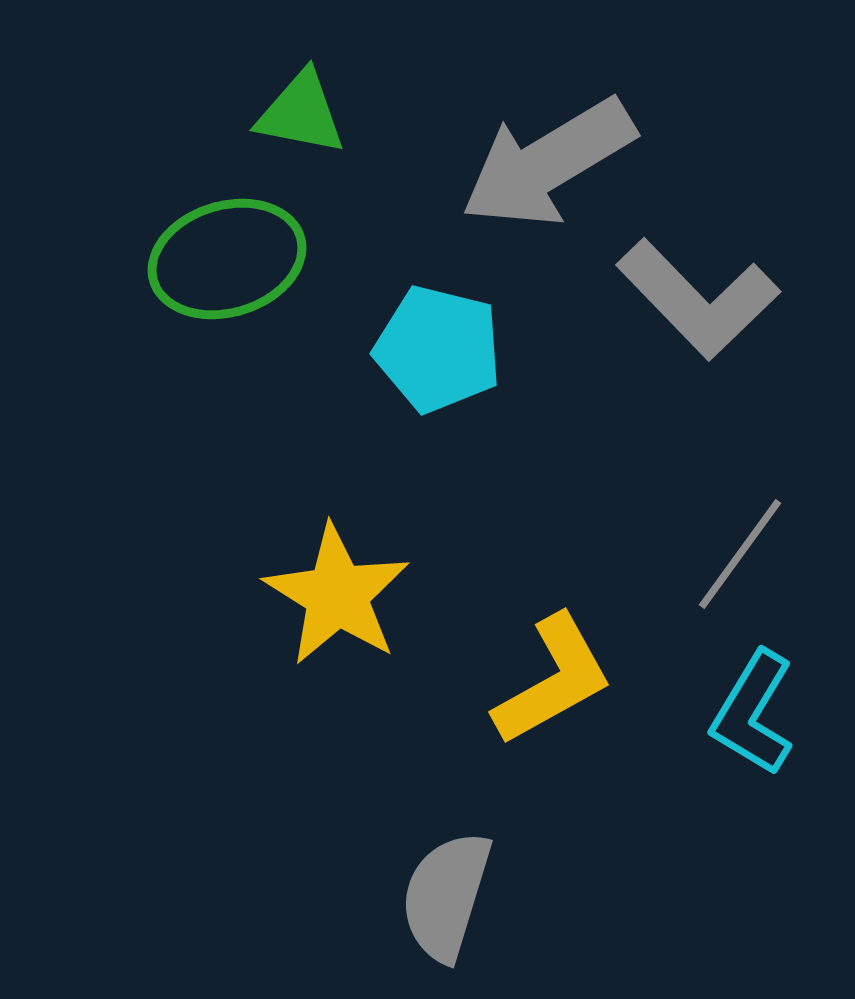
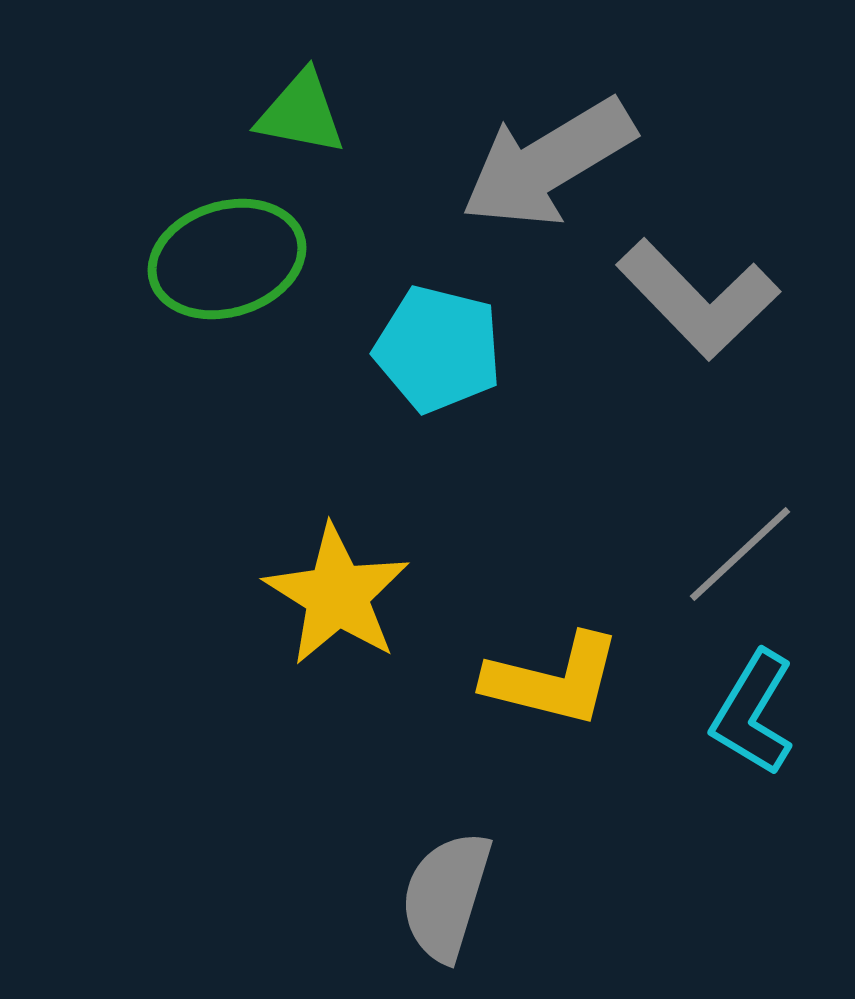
gray line: rotated 11 degrees clockwise
yellow L-shape: rotated 43 degrees clockwise
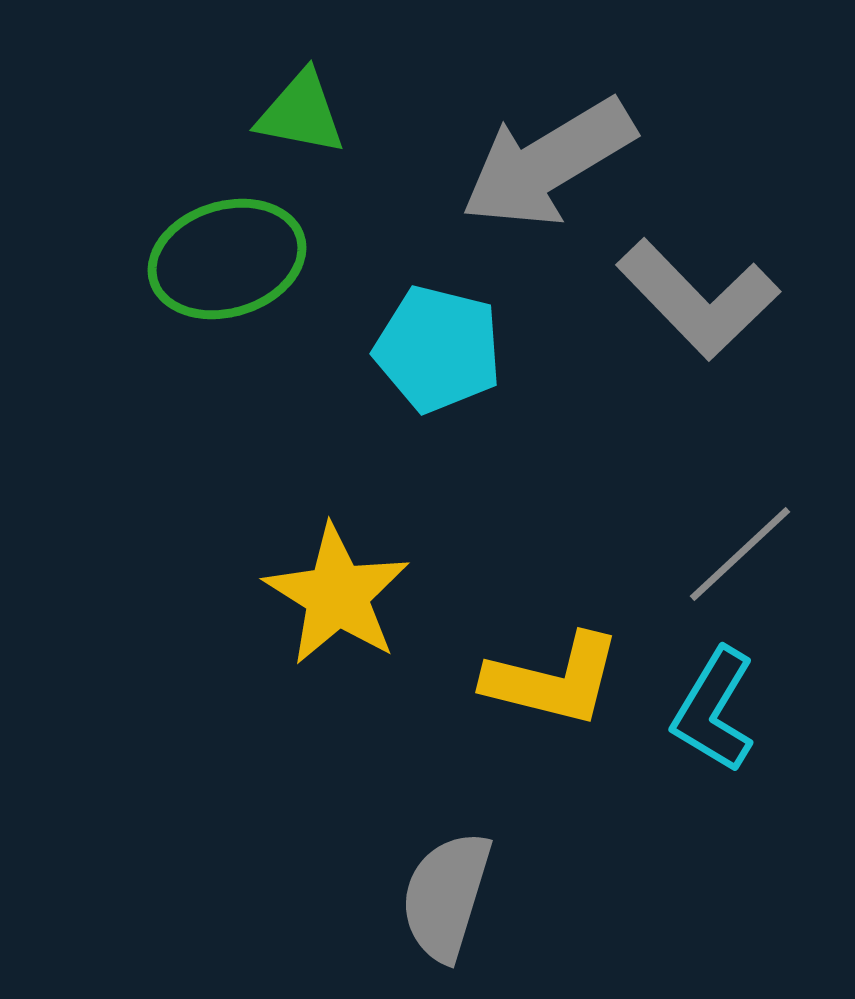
cyan L-shape: moved 39 px left, 3 px up
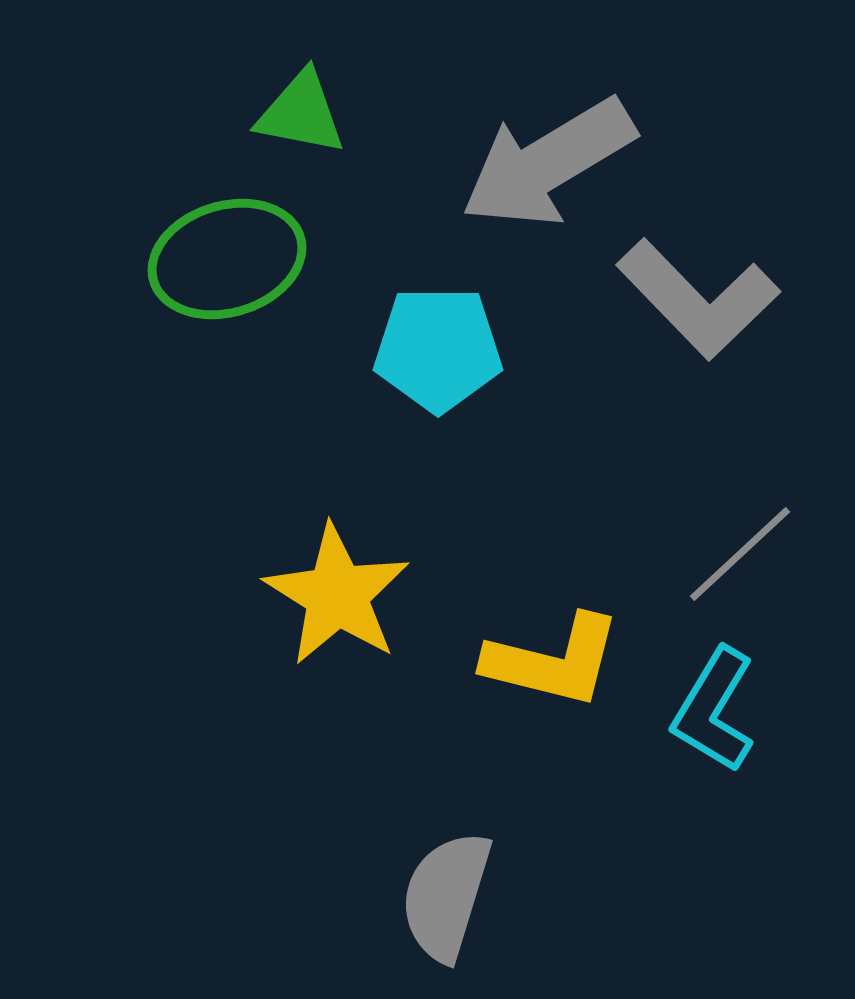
cyan pentagon: rotated 14 degrees counterclockwise
yellow L-shape: moved 19 px up
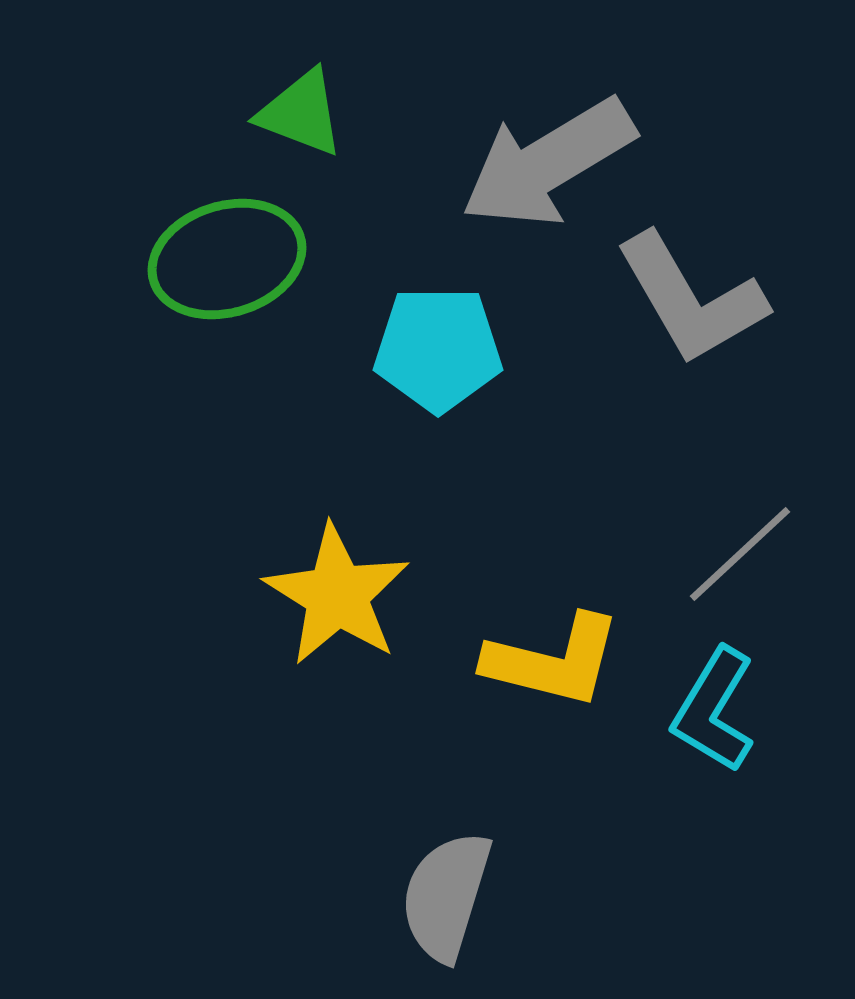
green triangle: rotated 10 degrees clockwise
gray L-shape: moved 7 px left; rotated 14 degrees clockwise
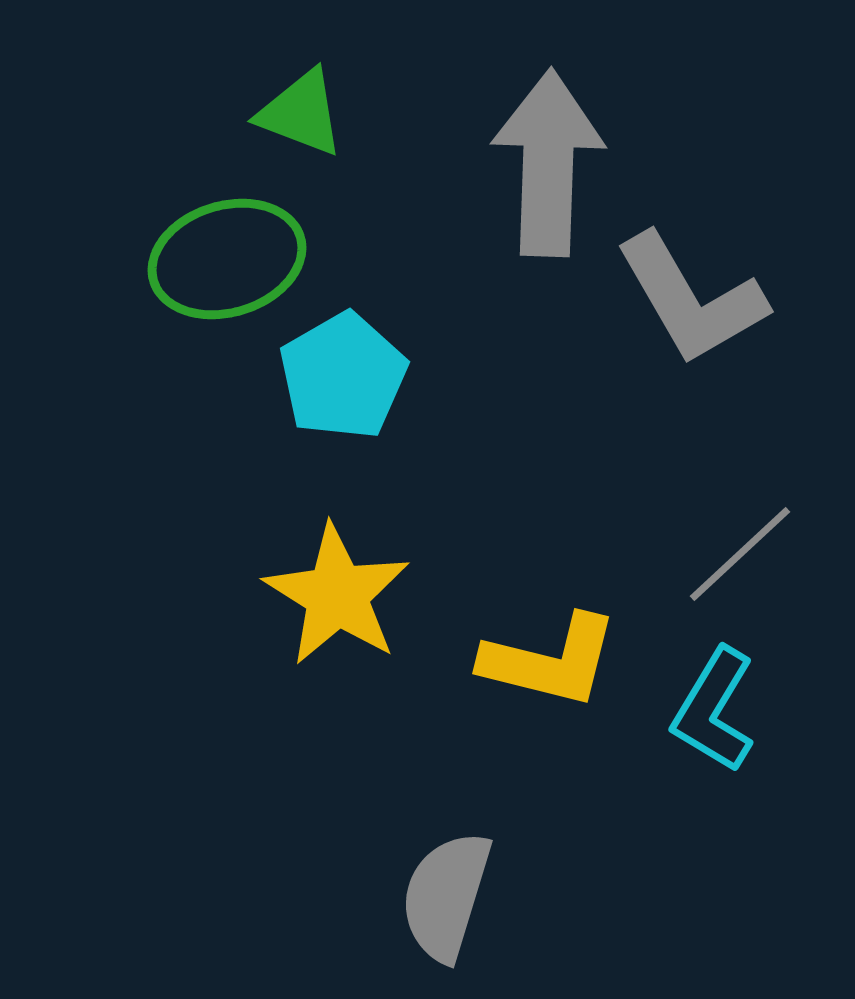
gray arrow: rotated 123 degrees clockwise
cyan pentagon: moved 95 px left, 27 px down; rotated 30 degrees counterclockwise
yellow L-shape: moved 3 px left
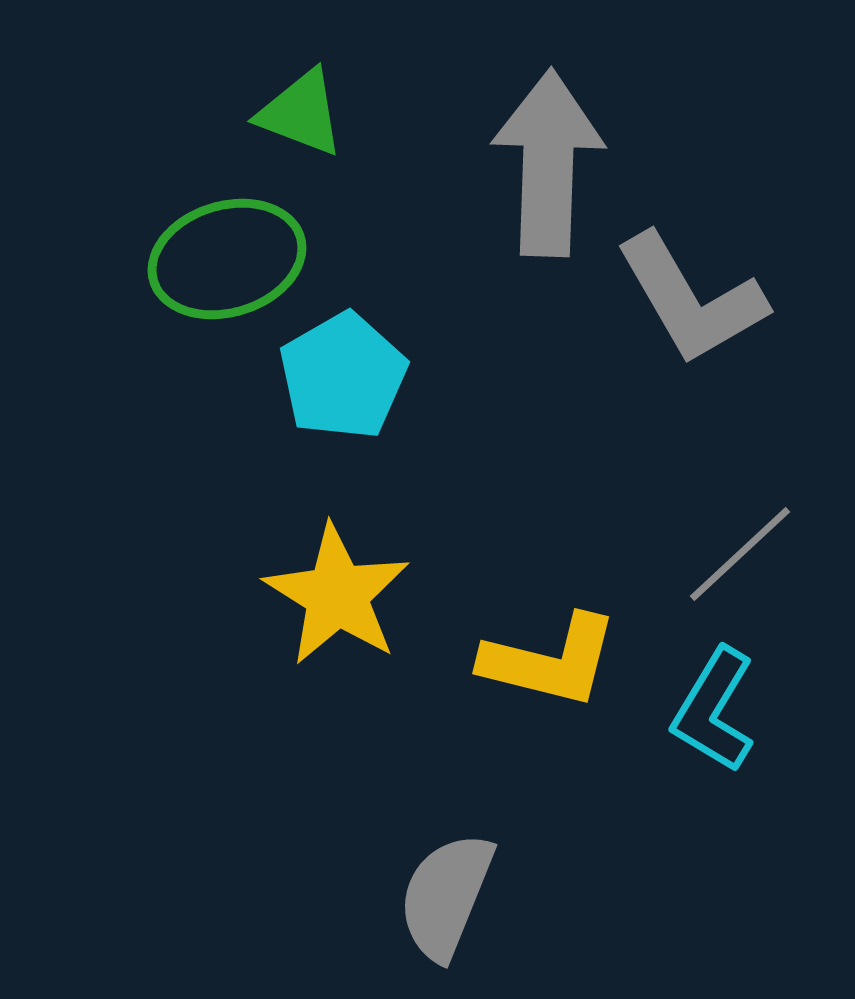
gray semicircle: rotated 5 degrees clockwise
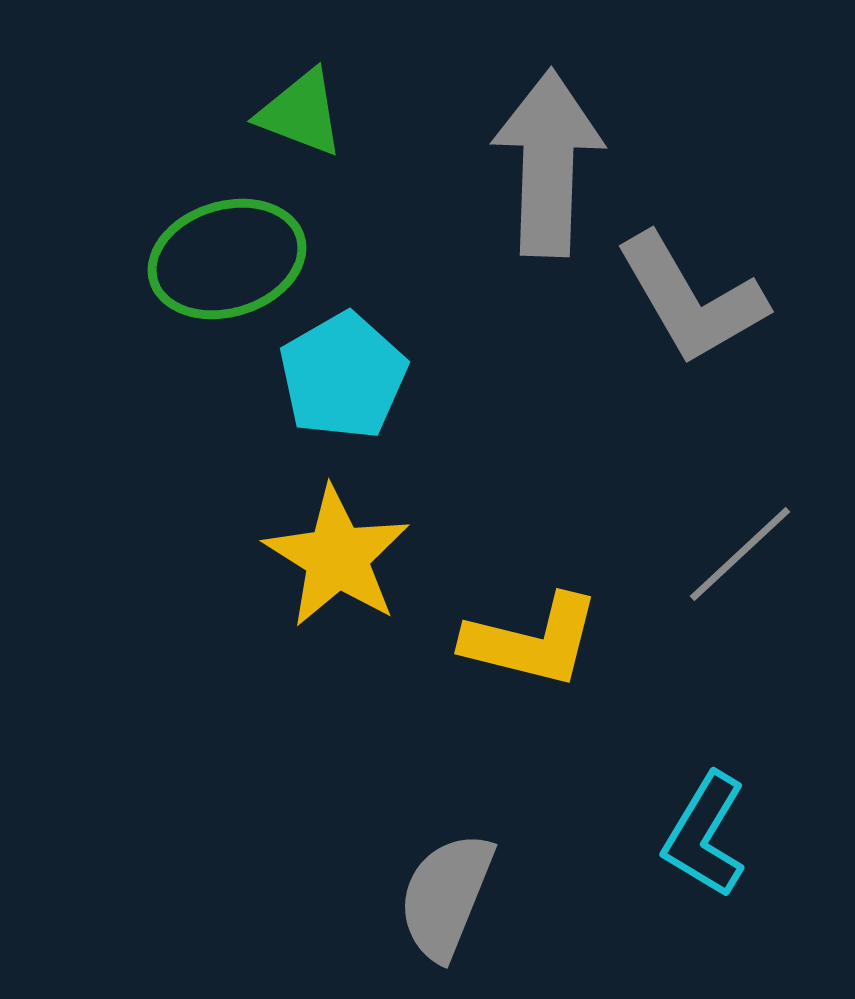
yellow star: moved 38 px up
yellow L-shape: moved 18 px left, 20 px up
cyan L-shape: moved 9 px left, 125 px down
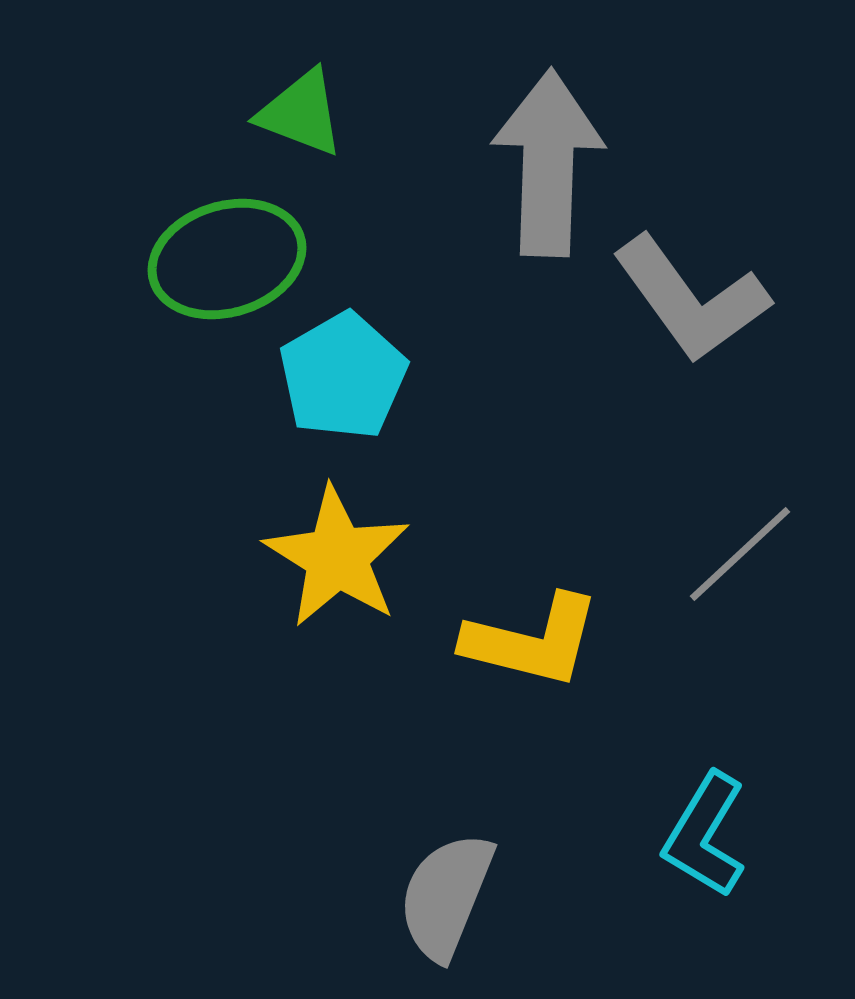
gray L-shape: rotated 6 degrees counterclockwise
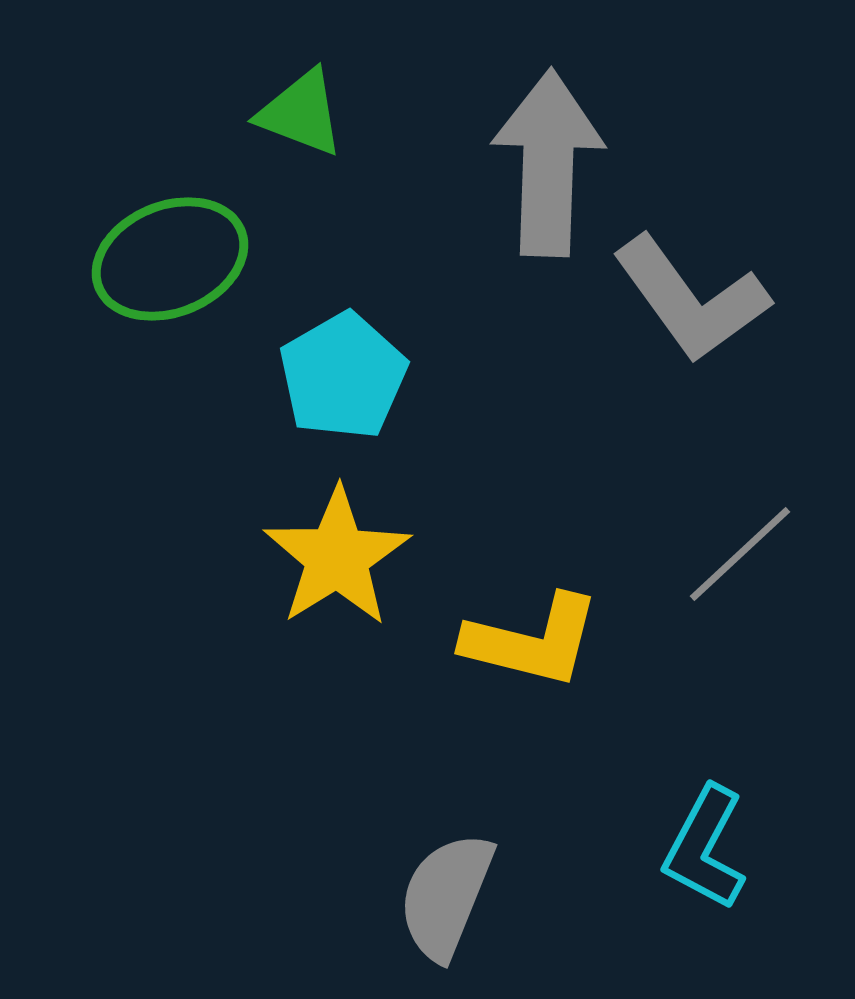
green ellipse: moved 57 px left; rotated 5 degrees counterclockwise
yellow star: rotated 8 degrees clockwise
cyan L-shape: moved 13 px down; rotated 3 degrees counterclockwise
